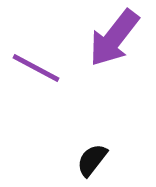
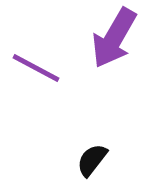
purple arrow: rotated 8 degrees counterclockwise
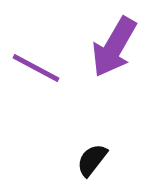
purple arrow: moved 9 px down
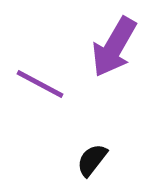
purple line: moved 4 px right, 16 px down
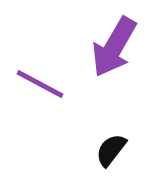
black semicircle: moved 19 px right, 10 px up
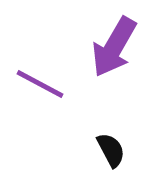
black semicircle: rotated 114 degrees clockwise
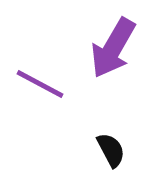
purple arrow: moved 1 px left, 1 px down
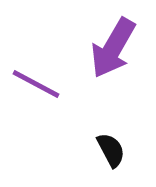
purple line: moved 4 px left
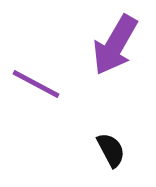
purple arrow: moved 2 px right, 3 px up
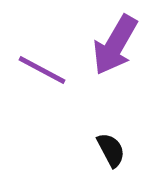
purple line: moved 6 px right, 14 px up
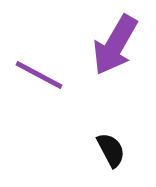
purple line: moved 3 px left, 5 px down
